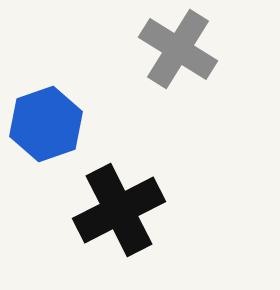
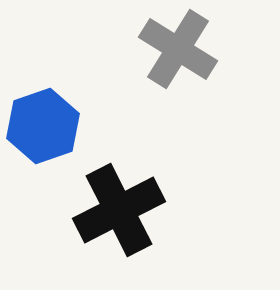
blue hexagon: moved 3 px left, 2 px down
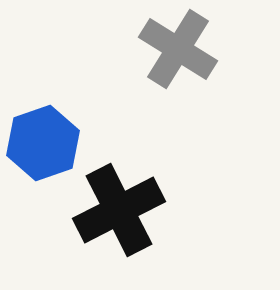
blue hexagon: moved 17 px down
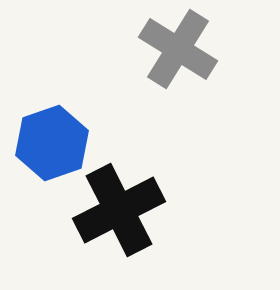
blue hexagon: moved 9 px right
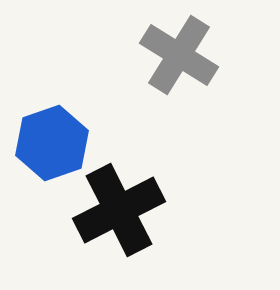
gray cross: moved 1 px right, 6 px down
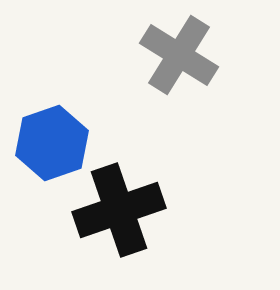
black cross: rotated 8 degrees clockwise
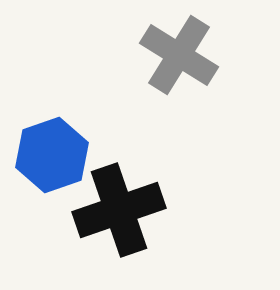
blue hexagon: moved 12 px down
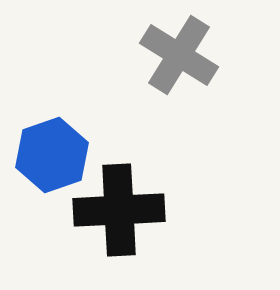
black cross: rotated 16 degrees clockwise
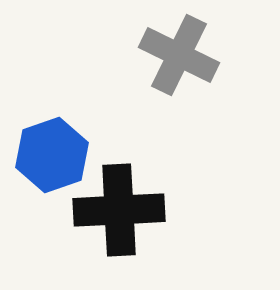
gray cross: rotated 6 degrees counterclockwise
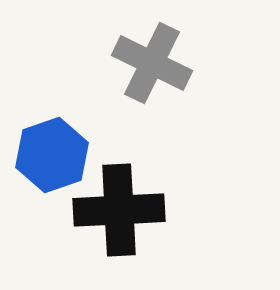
gray cross: moved 27 px left, 8 px down
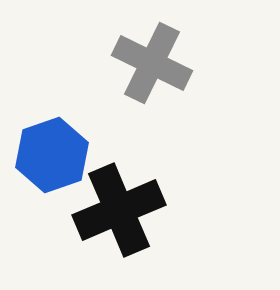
black cross: rotated 20 degrees counterclockwise
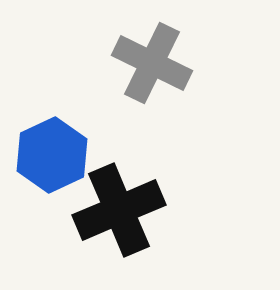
blue hexagon: rotated 6 degrees counterclockwise
